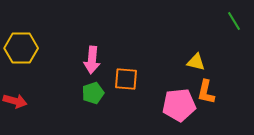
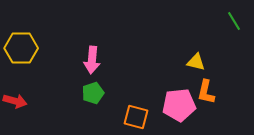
orange square: moved 10 px right, 38 px down; rotated 10 degrees clockwise
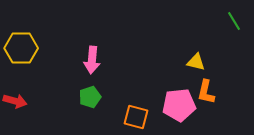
green pentagon: moved 3 px left, 4 px down
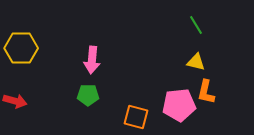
green line: moved 38 px left, 4 px down
green pentagon: moved 2 px left, 2 px up; rotated 20 degrees clockwise
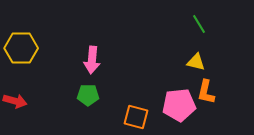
green line: moved 3 px right, 1 px up
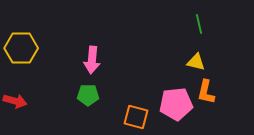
green line: rotated 18 degrees clockwise
pink pentagon: moved 3 px left, 1 px up
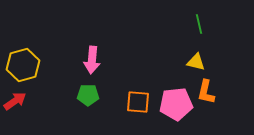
yellow hexagon: moved 2 px right, 17 px down; rotated 16 degrees counterclockwise
red arrow: rotated 50 degrees counterclockwise
orange square: moved 2 px right, 15 px up; rotated 10 degrees counterclockwise
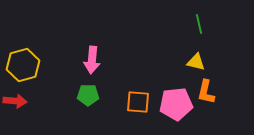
red arrow: rotated 40 degrees clockwise
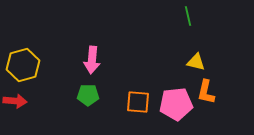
green line: moved 11 px left, 8 px up
